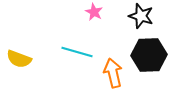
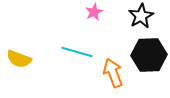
pink star: rotated 18 degrees clockwise
black star: rotated 25 degrees clockwise
orange arrow: rotated 8 degrees counterclockwise
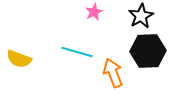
black hexagon: moved 1 px left, 4 px up
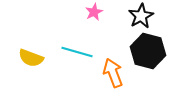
black hexagon: rotated 16 degrees clockwise
yellow semicircle: moved 12 px right, 1 px up
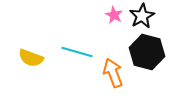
pink star: moved 20 px right, 3 px down; rotated 18 degrees counterclockwise
black star: moved 1 px right
black hexagon: moved 1 px left, 1 px down
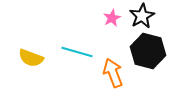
pink star: moved 2 px left, 3 px down; rotated 18 degrees clockwise
black hexagon: moved 1 px right, 1 px up
